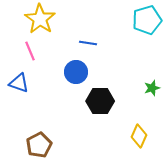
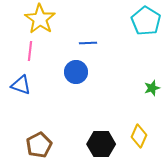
cyan pentagon: moved 1 px left, 1 px down; rotated 24 degrees counterclockwise
blue line: rotated 12 degrees counterclockwise
pink line: rotated 30 degrees clockwise
blue triangle: moved 2 px right, 2 px down
black hexagon: moved 1 px right, 43 px down
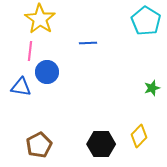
blue circle: moved 29 px left
blue triangle: moved 2 px down; rotated 10 degrees counterclockwise
yellow diamond: rotated 20 degrees clockwise
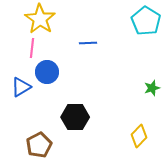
pink line: moved 2 px right, 3 px up
blue triangle: rotated 40 degrees counterclockwise
black hexagon: moved 26 px left, 27 px up
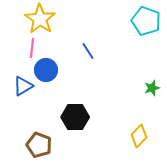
cyan pentagon: rotated 12 degrees counterclockwise
blue line: moved 8 px down; rotated 60 degrees clockwise
blue circle: moved 1 px left, 2 px up
blue triangle: moved 2 px right, 1 px up
brown pentagon: rotated 25 degrees counterclockwise
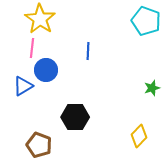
blue line: rotated 36 degrees clockwise
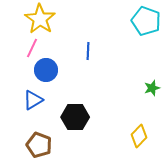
pink line: rotated 18 degrees clockwise
blue triangle: moved 10 px right, 14 px down
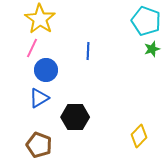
green star: moved 39 px up
blue triangle: moved 6 px right, 2 px up
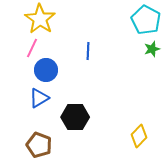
cyan pentagon: moved 1 px up; rotated 8 degrees clockwise
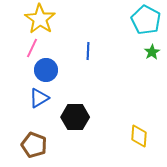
green star: moved 3 px down; rotated 14 degrees counterclockwise
yellow diamond: rotated 40 degrees counterclockwise
brown pentagon: moved 5 px left
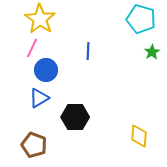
cyan pentagon: moved 5 px left, 1 px up; rotated 12 degrees counterclockwise
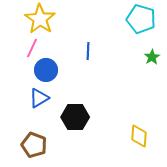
green star: moved 5 px down
